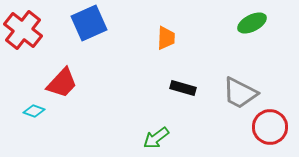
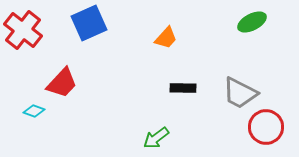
green ellipse: moved 1 px up
orange trapezoid: rotated 40 degrees clockwise
black rectangle: rotated 15 degrees counterclockwise
red circle: moved 4 px left
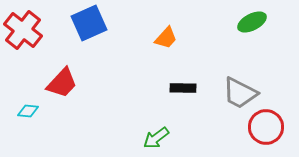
cyan diamond: moved 6 px left; rotated 15 degrees counterclockwise
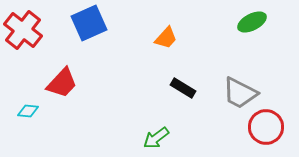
black rectangle: rotated 30 degrees clockwise
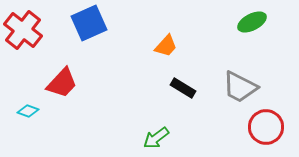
orange trapezoid: moved 8 px down
gray trapezoid: moved 6 px up
cyan diamond: rotated 15 degrees clockwise
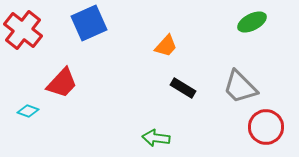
gray trapezoid: rotated 18 degrees clockwise
green arrow: rotated 44 degrees clockwise
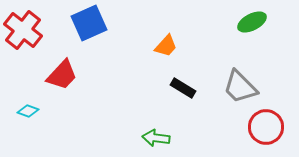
red trapezoid: moved 8 px up
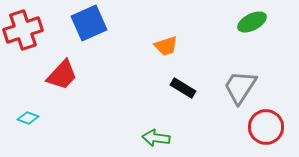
red cross: rotated 33 degrees clockwise
orange trapezoid: rotated 30 degrees clockwise
gray trapezoid: rotated 78 degrees clockwise
cyan diamond: moved 7 px down
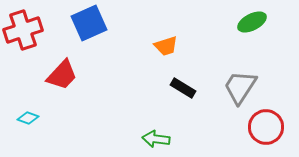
green arrow: moved 1 px down
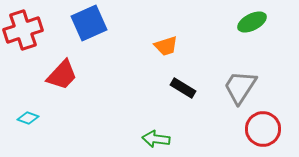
red circle: moved 3 px left, 2 px down
